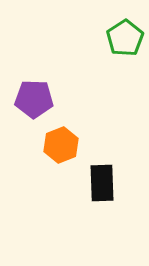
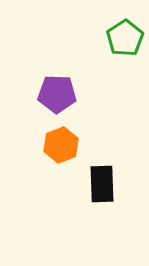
purple pentagon: moved 23 px right, 5 px up
black rectangle: moved 1 px down
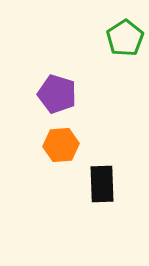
purple pentagon: rotated 15 degrees clockwise
orange hexagon: rotated 16 degrees clockwise
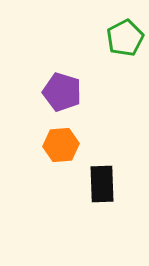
green pentagon: rotated 6 degrees clockwise
purple pentagon: moved 5 px right, 2 px up
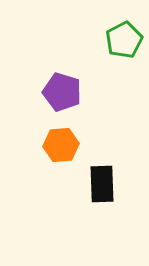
green pentagon: moved 1 px left, 2 px down
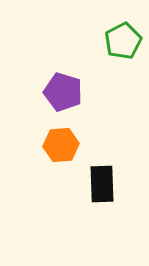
green pentagon: moved 1 px left, 1 px down
purple pentagon: moved 1 px right
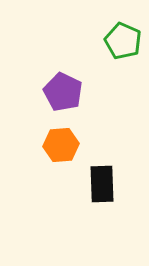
green pentagon: rotated 21 degrees counterclockwise
purple pentagon: rotated 9 degrees clockwise
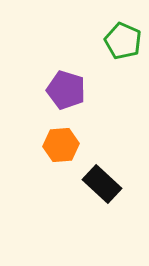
purple pentagon: moved 3 px right, 2 px up; rotated 9 degrees counterclockwise
black rectangle: rotated 45 degrees counterclockwise
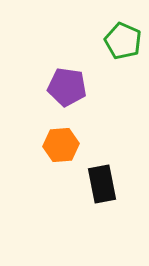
purple pentagon: moved 1 px right, 3 px up; rotated 9 degrees counterclockwise
black rectangle: rotated 36 degrees clockwise
